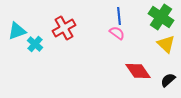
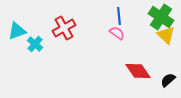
yellow triangle: moved 9 px up
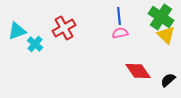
pink semicircle: moved 3 px right; rotated 49 degrees counterclockwise
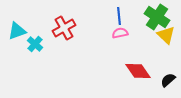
green cross: moved 4 px left
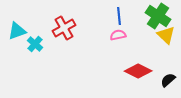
green cross: moved 1 px right, 1 px up
pink semicircle: moved 2 px left, 2 px down
red diamond: rotated 28 degrees counterclockwise
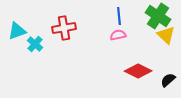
red cross: rotated 20 degrees clockwise
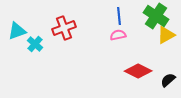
green cross: moved 2 px left
red cross: rotated 10 degrees counterclockwise
yellow triangle: rotated 48 degrees clockwise
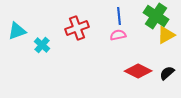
red cross: moved 13 px right
cyan cross: moved 7 px right, 1 px down
black semicircle: moved 1 px left, 7 px up
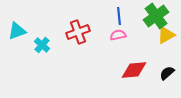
green cross: rotated 20 degrees clockwise
red cross: moved 1 px right, 4 px down
red diamond: moved 4 px left, 1 px up; rotated 32 degrees counterclockwise
